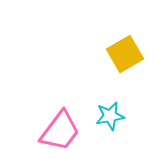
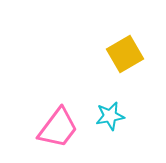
pink trapezoid: moved 2 px left, 3 px up
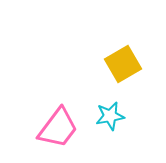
yellow square: moved 2 px left, 10 px down
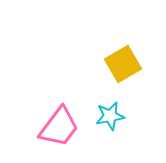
pink trapezoid: moved 1 px right, 1 px up
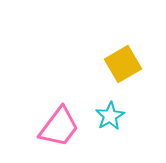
cyan star: rotated 20 degrees counterclockwise
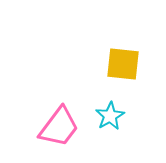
yellow square: rotated 36 degrees clockwise
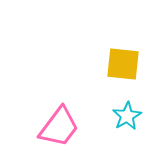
cyan star: moved 17 px right
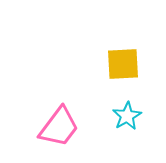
yellow square: rotated 9 degrees counterclockwise
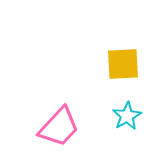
pink trapezoid: rotated 6 degrees clockwise
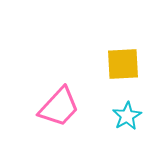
pink trapezoid: moved 20 px up
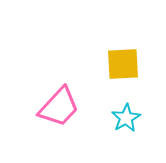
cyan star: moved 1 px left, 2 px down
